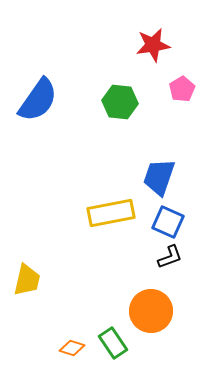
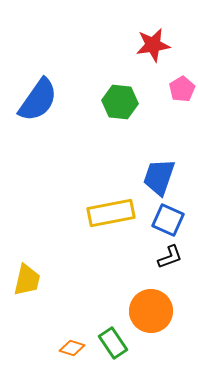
blue square: moved 2 px up
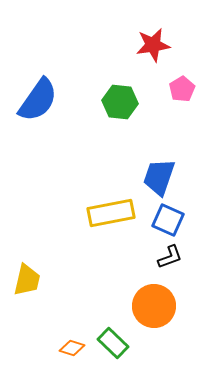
orange circle: moved 3 px right, 5 px up
green rectangle: rotated 12 degrees counterclockwise
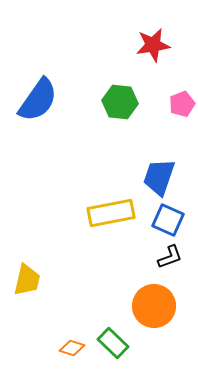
pink pentagon: moved 15 px down; rotated 10 degrees clockwise
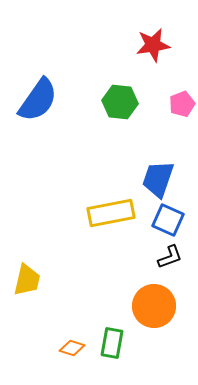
blue trapezoid: moved 1 px left, 2 px down
green rectangle: moved 1 px left; rotated 56 degrees clockwise
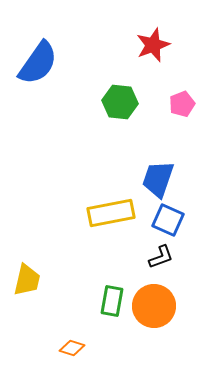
red star: rotated 12 degrees counterclockwise
blue semicircle: moved 37 px up
black L-shape: moved 9 px left
green rectangle: moved 42 px up
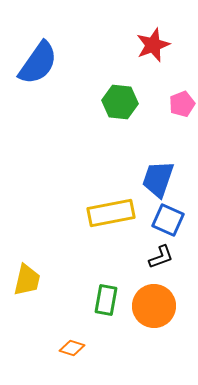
green rectangle: moved 6 px left, 1 px up
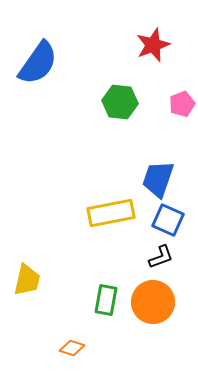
orange circle: moved 1 px left, 4 px up
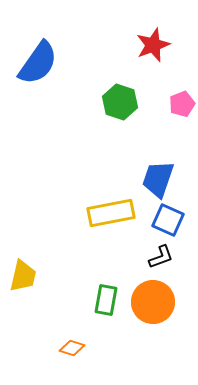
green hexagon: rotated 12 degrees clockwise
yellow trapezoid: moved 4 px left, 4 px up
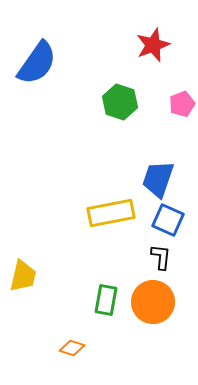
blue semicircle: moved 1 px left
black L-shape: rotated 64 degrees counterclockwise
